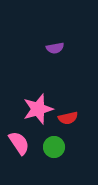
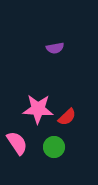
pink star: rotated 20 degrees clockwise
red semicircle: moved 1 px left, 1 px up; rotated 30 degrees counterclockwise
pink semicircle: moved 2 px left
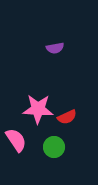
red semicircle: rotated 18 degrees clockwise
pink semicircle: moved 1 px left, 3 px up
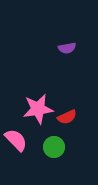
purple semicircle: moved 12 px right
pink star: rotated 12 degrees counterclockwise
pink semicircle: rotated 10 degrees counterclockwise
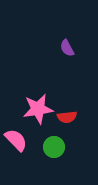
purple semicircle: rotated 72 degrees clockwise
red semicircle: rotated 18 degrees clockwise
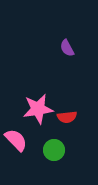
green circle: moved 3 px down
